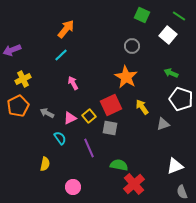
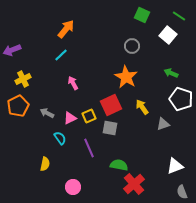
yellow square: rotated 16 degrees clockwise
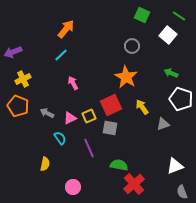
purple arrow: moved 1 px right, 2 px down
orange pentagon: rotated 25 degrees counterclockwise
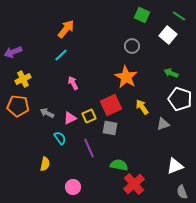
white pentagon: moved 1 px left
orange pentagon: rotated 15 degrees counterclockwise
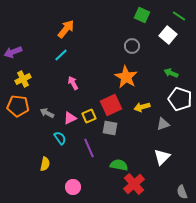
yellow arrow: rotated 70 degrees counterclockwise
white triangle: moved 13 px left, 9 px up; rotated 24 degrees counterclockwise
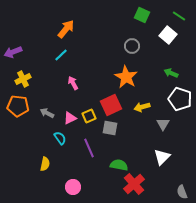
gray triangle: rotated 40 degrees counterclockwise
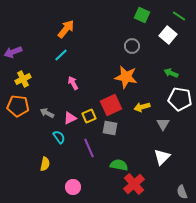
orange star: rotated 20 degrees counterclockwise
white pentagon: rotated 10 degrees counterclockwise
cyan semicircle: moved 1 px left, 1 px up
